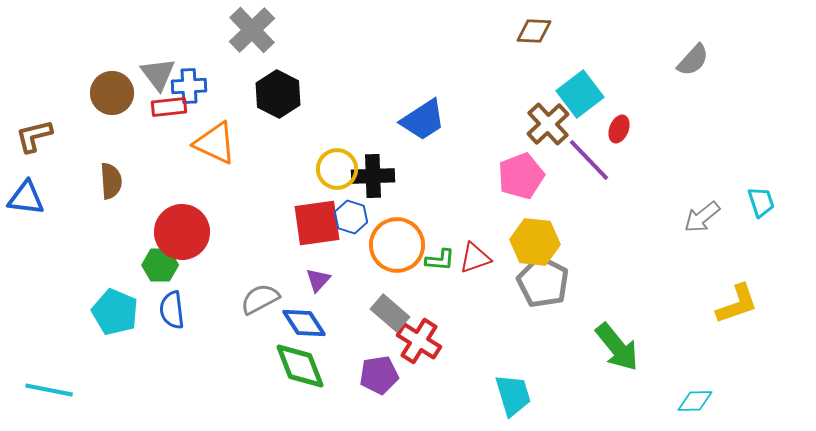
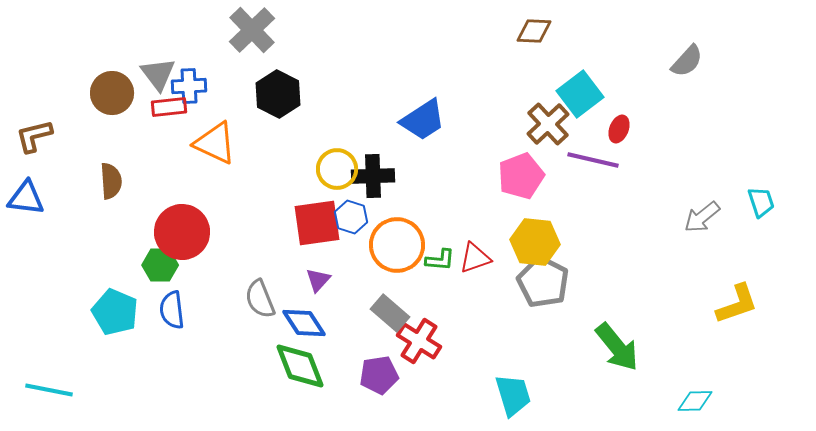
gray semicircle at (693, 60): moved 6 px left, 1 px down
purple line at (589, 160): moved 4 px right; rotated 33 degrees counterclockwise
gray semicircle at (260, 299): rotated 84 degrees counterclockwise
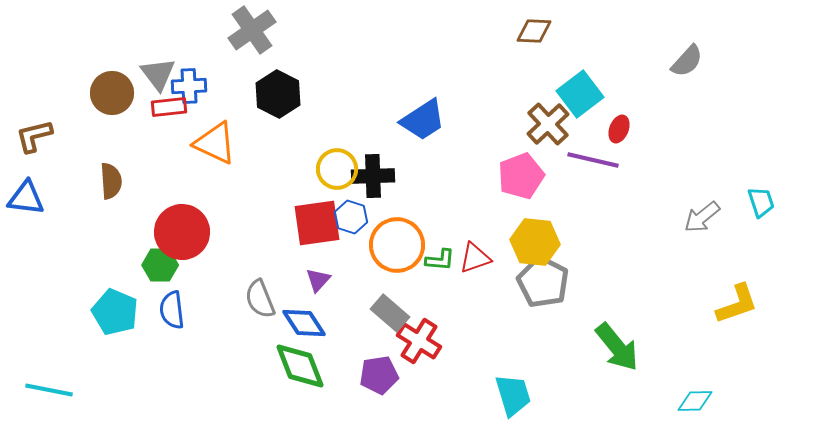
gray cross at (252, 30): rotated 9 degrees clockwise
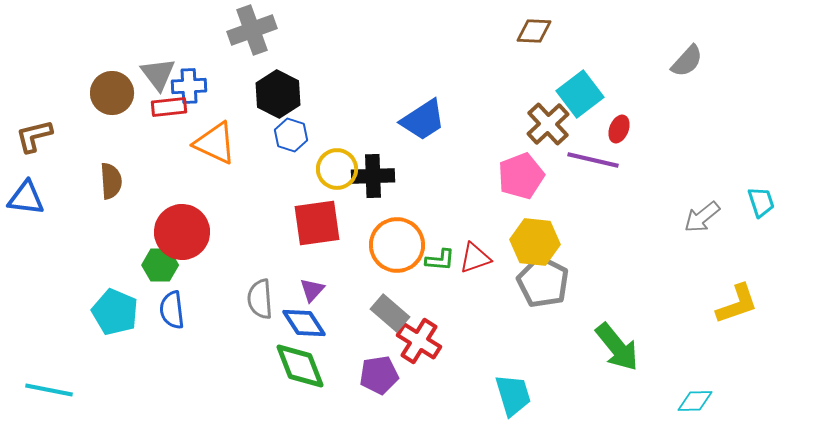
gray cross at (252, 30): rotated 15 degrees clockwise
blue hexagon at (351, 217): moved 60 px left, 82 px up
purple triangle at (318, 280): moved 6 px left, 10 px down
gray semicircle at (260, 299): rotated 18 degrees clockwise
